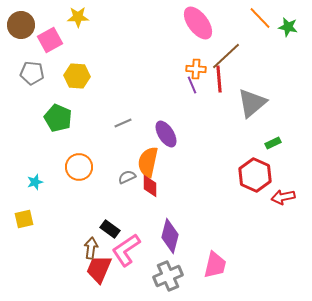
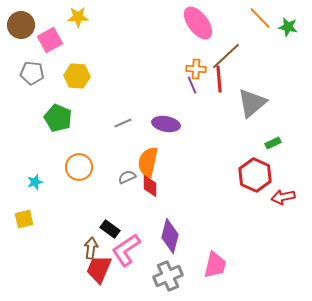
purple ellipse: moved 10 px up; rotated 48 degrees counterclockwise
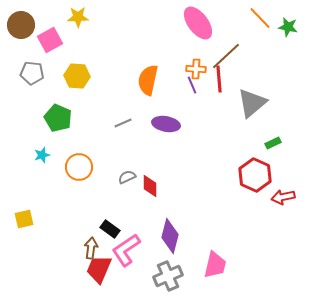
orange semicircle: moved 82 px up
cyan star: moved 7 px right, 27 px up
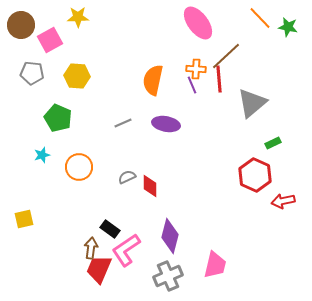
orange semicircle: moved 5 px right
red arrow: moved 4 px down
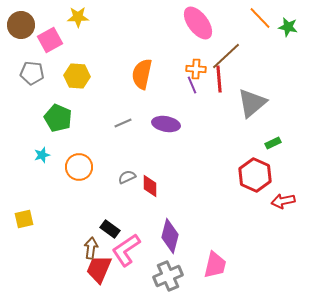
orange semicircle: moved 11 px left, 6 px up
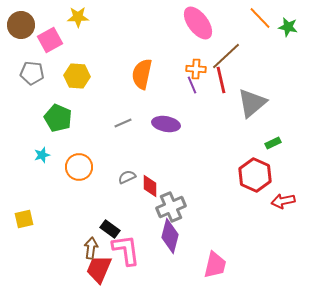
red line: moved 2 px right, 1 px down; rotated 8 degrees counterclockwise
pink L-shape: rotated 116 degrees clockwise
gray cross: moved 3 px right, 69 px up
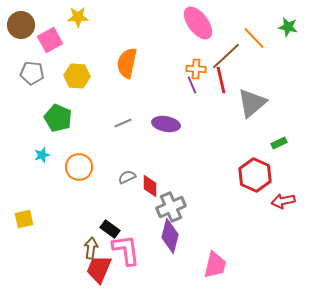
orange line: moved 6 px left, 20 px down
orange semicircle: moved 15 px left, 11 px up
green rectangle: moved 6 px right
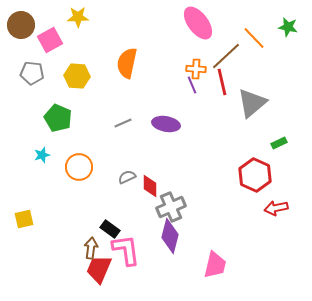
red line: moved 1 px right, 2 px down
red arrow: moved 7 px left, 7 px down
